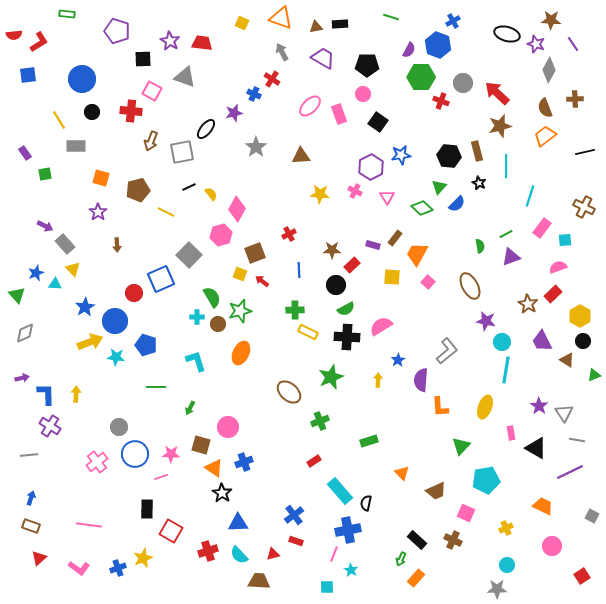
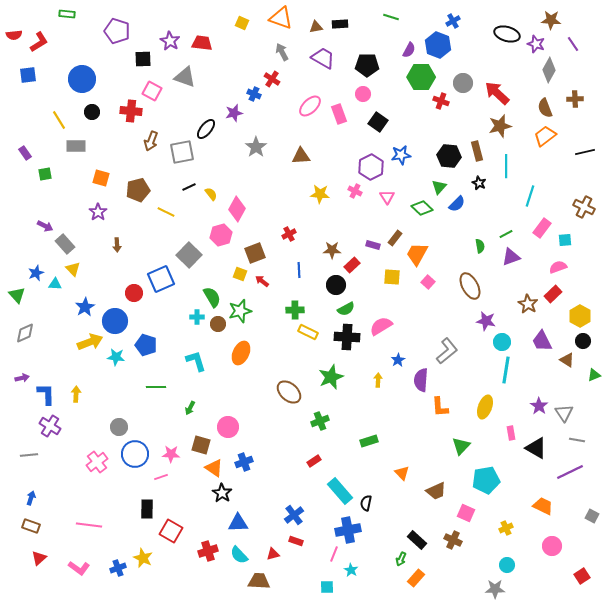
yellow star at (143, 558): rotated 24 degrees counterclockwise
gray star at (497, 589): moved 2 px left
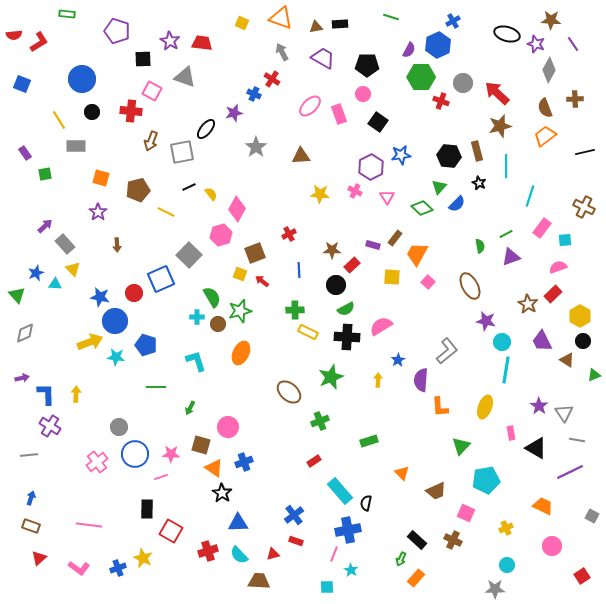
blue hexagon at (438, 45): rotated 15 degrees clockwise
blue square at (28, 75): moved 6 px left, 9 px down; rotated 30 degrees clockwise
purple arrow at (45, 226): rotated 70 degrees counterclockwise
blue star at (85, 307): moved 15 px right, 10 px up; rotated 30 degrees counterclockwise
